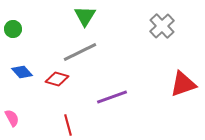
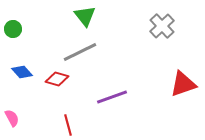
green triangle: rotated 10 degrees counterclockwise
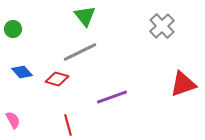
pink semicircle: moved 1 px right, 2 px down
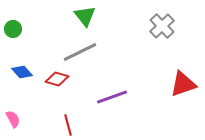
pink semicircle: moved 1 px up
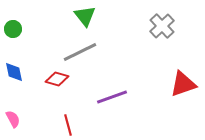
blue diamond: moved 8 px left; rotated 30 degrees clockwise
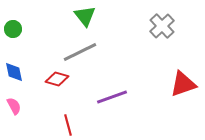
pink semicircle: moved 1 px right, 13 px up
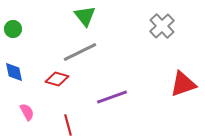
pink semicircle: moved 13 px right, 6 px down
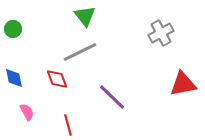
gray cross: moved 1 px left, 7 px down; rotated 15 degrees clockwise
blue diamond: moved 6 px down
red diamond: rotated 55 degrees clockwise
red triangle: rotated 8 degrees clockwise
purple line: rotated 64 degrees clockwise
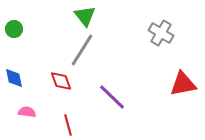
green circle: moved 1 px right
gray cross: rotated 30 degrees counterclockwise
gray line: moved 2 px right, 2 px up; rotated 32 degrees counterclockwise
red diamond: moved 4 px right, 2 px down
pink semicircle: rotated 54 degrees counterclockwise
